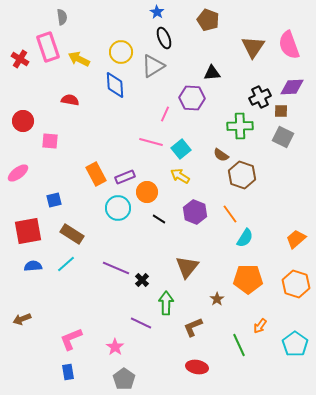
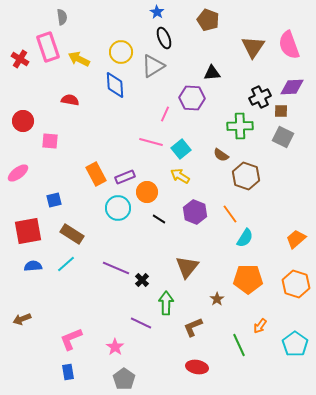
brown hexagon at (242, 175): moved 4 px right, 1 px down
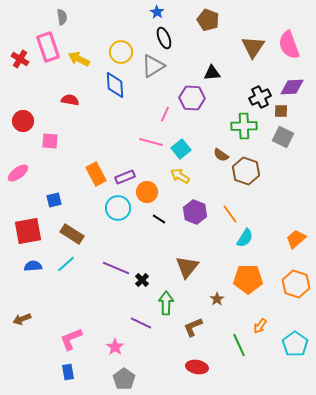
green cross at (240, 126): moved 4 px right
brown hexagon at (246, 176): moved 5 px up
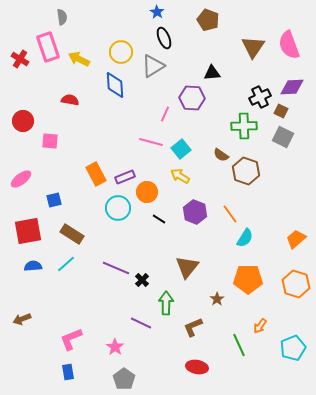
brown square at (281, 111): rotated 24 degrees clockwise
pink ellipse at (18, 173): moved 3 px right, 6 px down
cyan pentagon at (295, 344): moved 2 px left, 4 px down; rotated 15 degrees clockwise
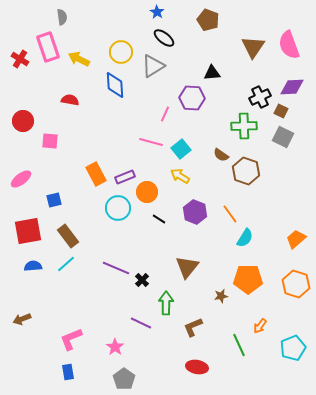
black ellipse at (164, 38): rotated 30 degrees counterclockwise
brown rectangle at (72, 234): moved 4 px left, 2 px down; rotated 20 degrees clockwise
brown star at (217, 299): moved 4 px right, 3 px up; rotated 24 degrees clockwise
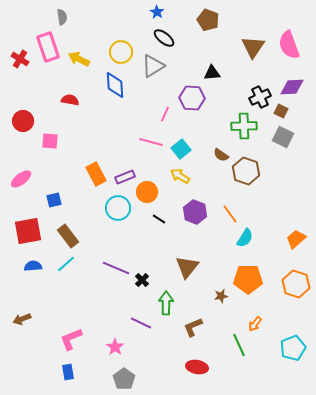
orange arrow at (260, 326): moved 5 px left, 2 px up
